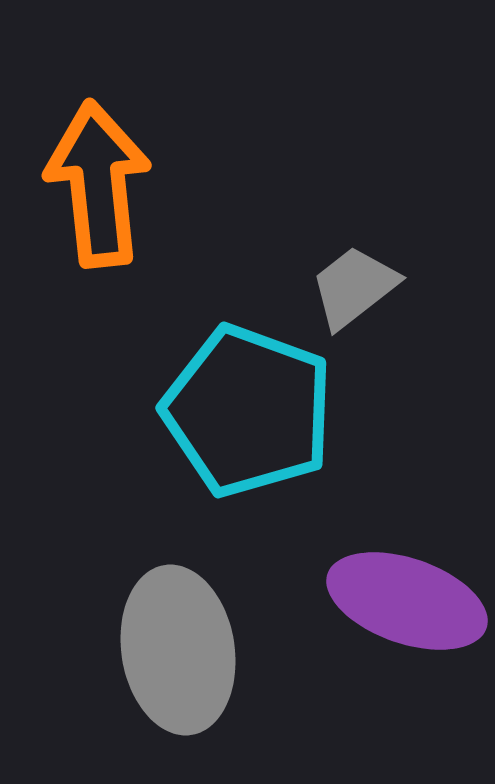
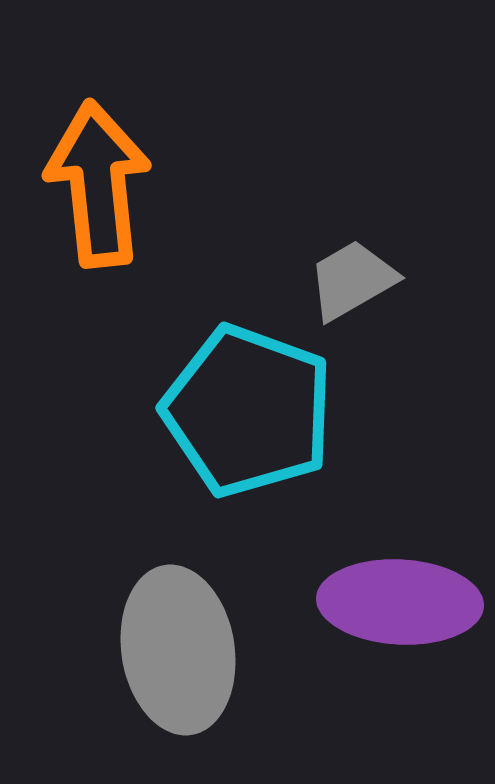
gray trapezoid: moved 2 px left, 7 px up; rotated 8 degrees clockwise
purple ellipse: moved 7 px left, 1 px down; rotated 16 degrees counterclockwise
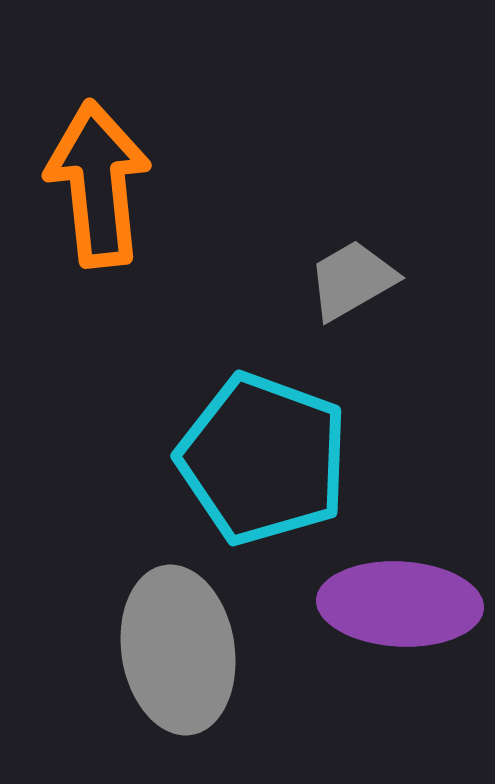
cyan pentagon: moved 15 px right, 48 px down
purple ellipse: moved 2 px down
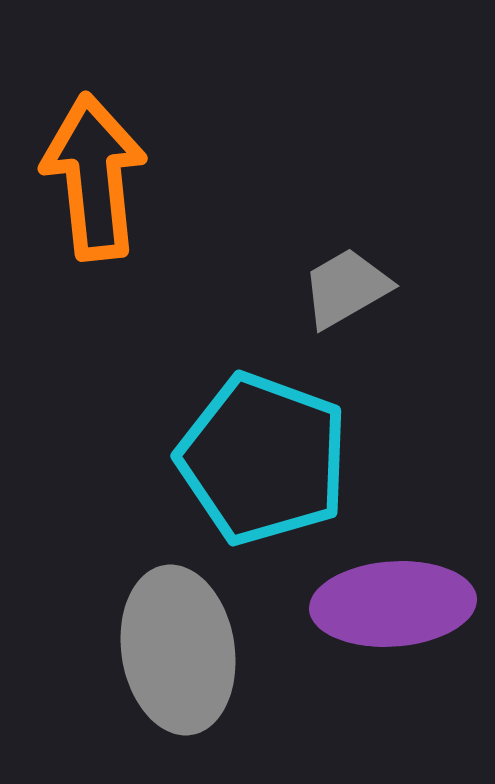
orange arrow: moved 4 px left, 7 px up
gray trapezoid: moved 6 px left, 8 px down
purple ellipse: moved 7 px left; rotated 7 degrees counterclockwise
